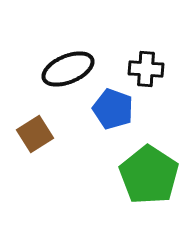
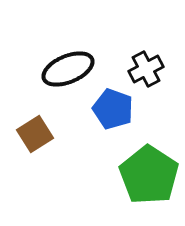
black cross: rotated 32 degrees counterclockwise
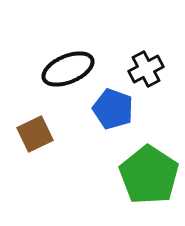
brown square: rotated 6 degrees clockwise
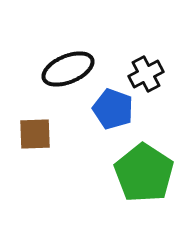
black cross: moved 5 px down
brown square: rotated 24 degrees clockwise
green pentagon: moved 5 px left, 2 px up
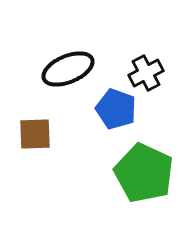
black cross: moved 1 px up
blue pentagon: moved 3 px right
green pentagon: rotated 8 degrees counterclockwise
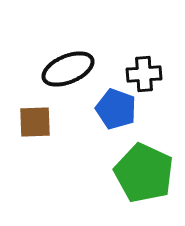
black cross: moved 2 px left, 1 px down; rotated 24 degrees clockwise
brown square: moved 12 px up
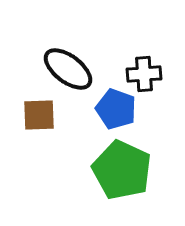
black ellipse: rotated 60 degrees clockwise
brown square: moved 4 px right, 7 px up
green pentagon: moved 22 px left, 3 px up
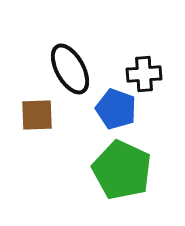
black ellipse: moved 2 px right; rotated 24 degrees clockwise
brown square: moved 2 px left
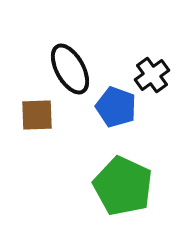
black cross: moved 8 px right, 1 px down; rotated 32 degrees counterclockwise
blue pentagon: moved 2 px up
green pentagon: moved 1 px right, 16 px down
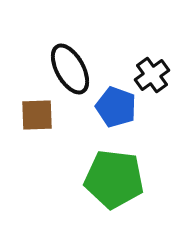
green pentagon: moved 9 px left, 7 px up; rotated 18 degrees counterclockwise
